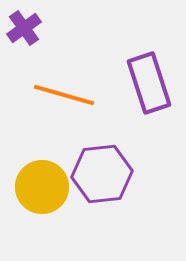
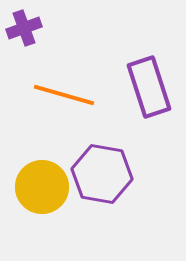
purple cross: rotated 16 degrees clockwise
purple rectangle: moved 4 px down
purple hexagon: rotated 16 degrees clockwise
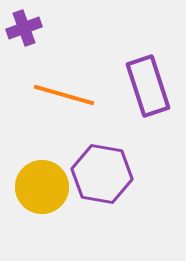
purple rectangle: moved 1 px left, 1 px up
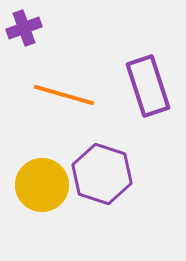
purple hexagon: rotated 8 degrees clockwise
yellow circle: moved 2 px up
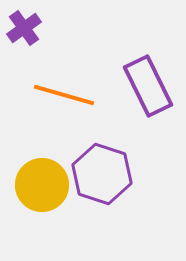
purple cross: rotated 16 degrees counterclockwise
purple rectangle: rotated 8 degrees counterclockwise
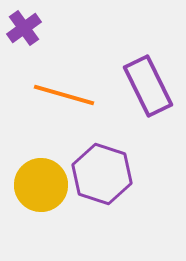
yellow circle: moved 1 px left
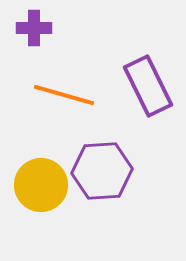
purple cross: moved 10 px right; rotated 36 degrees clockwise
purple hexagon: moved 3 px up; rotated 22 degrees counterclockwise
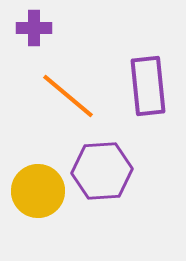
purple rectangle: rotated 20 degrees clockwise
orange line: moved 4 px right, 1 px down; rotated 24 degrees clockwise
yellow circle: moved 3 px left, 6 px down
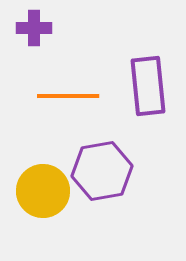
orange line: rotated 40 degrees counterclockwise
purple hexagon: rotated 6 degrees counterclockwise
yellow circle: moved 5 px right
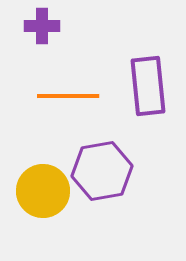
purple cross: moved 8 px right, 2 px up
